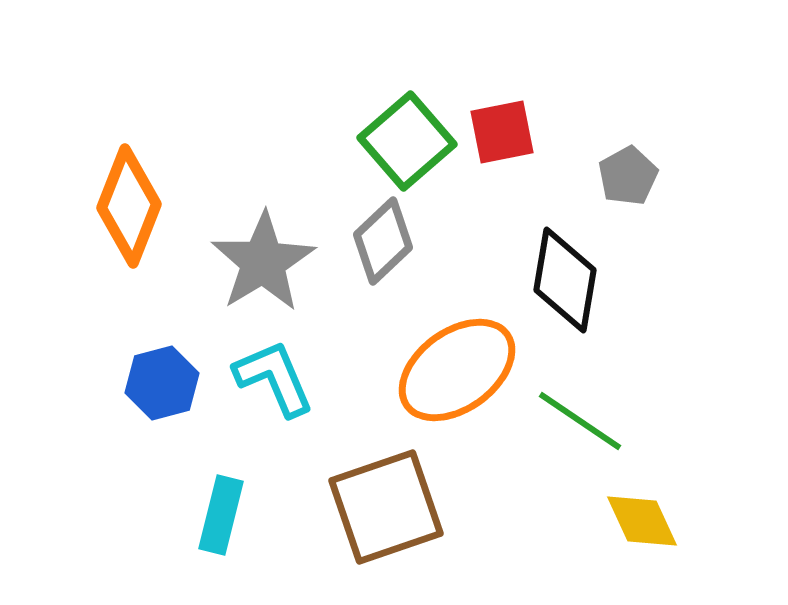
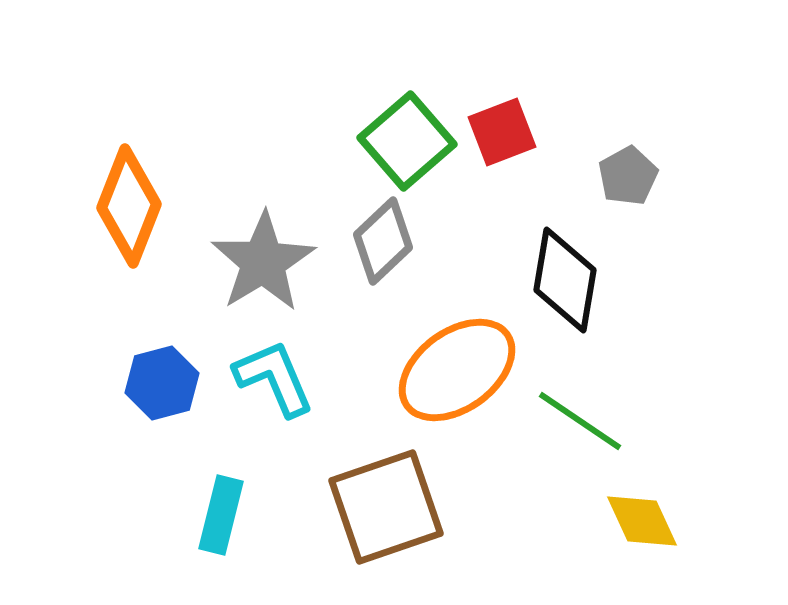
red square: rotated 10 degrees counterclockwise
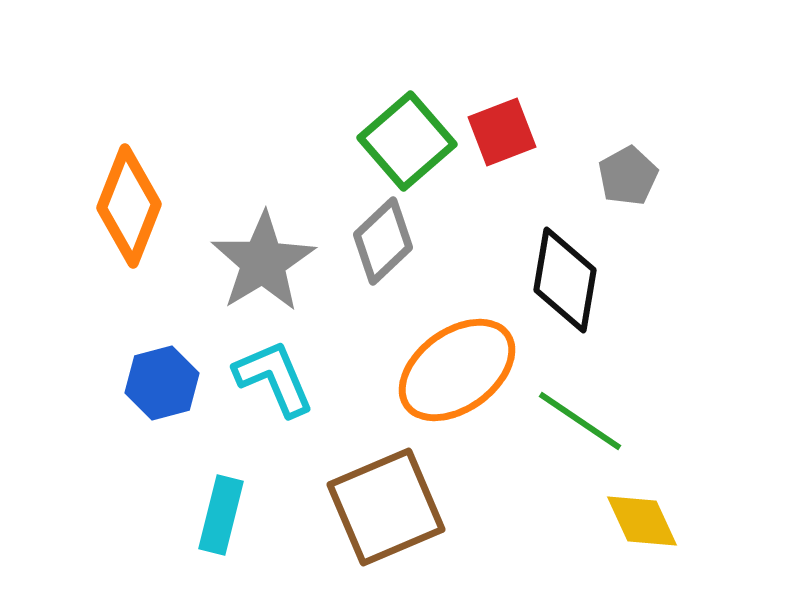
brown square: rotated 4 degrees counterclockwise
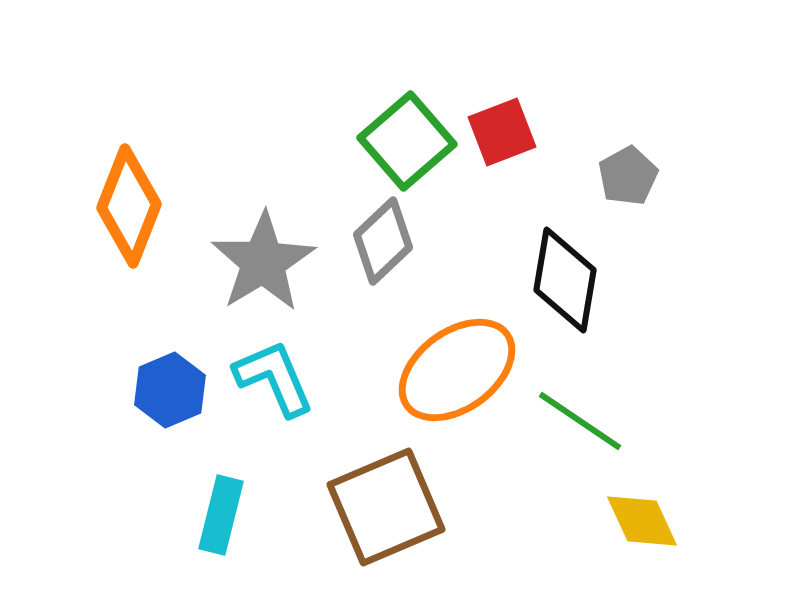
blue hexagon: moved 8 px right, 7 px down; rotated 8 degrees counterclockwise
